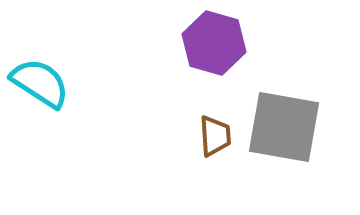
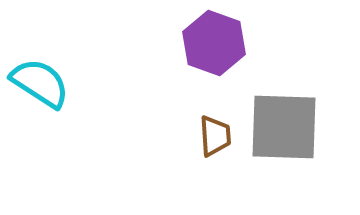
purple hexagon: rotated 4 degrees clockwise
gray square: rotated 8 degrees counterclockwise
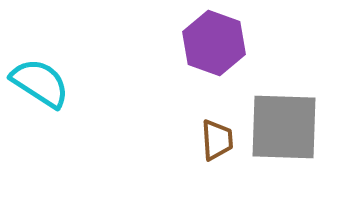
brown trapezoid: moved 2 px right, 4 px down
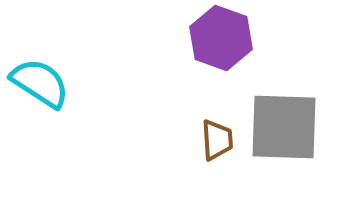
purple hexagon: moved 7 px right, 5 px up
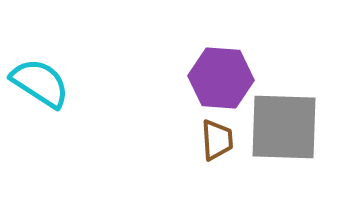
purple hexagon: moved 40 px down; rotated 16 degrees counterclockwise
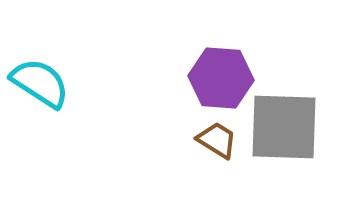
brown trapezoid: rotated 54 degrees counterclockwise
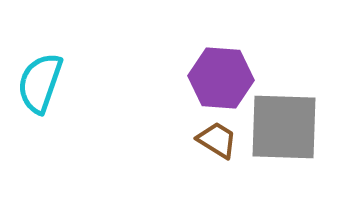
cyan semicircle: rotated 104 degrees counterclockwise
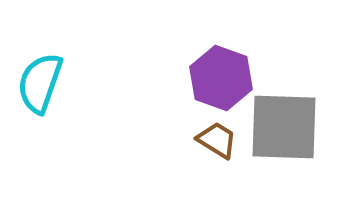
purple hexagon: rotated 16 degrees clockwise
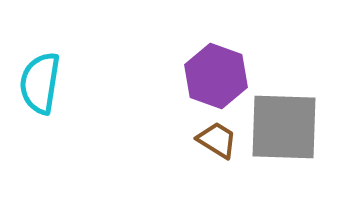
purple hexagon: moved 5 px left, 2 px up
cyan semicircle: rotated 10 degrees counterclockwise
